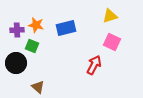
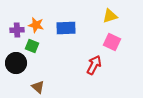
blue rectangle: rotated 12 degrees clockwise
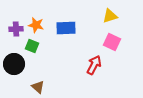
purple cross: moved 1 px left, 1 px up
black circle: moved 2 px left, 1 px down
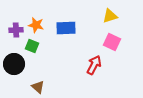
purple cross: moved 1 px down
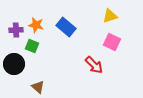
blue rectangle: moved 1 px up; rotated 42 degrees clockwise
red arrow: rotated 108 degrees clockwise
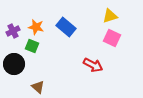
orange star: moved 2 px down
purple cross: moved 3 px left, 1 px down; rotated 24 degrees counterclockwise
pink square: moved 4 px up
red arrow: moved 1 px left; rotated 18 degrees counterclockwise
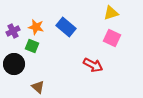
yellow triangle: moved 1 px right, 3 px up
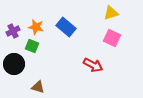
brown triangle: rotated 24 degrees counterclockwise
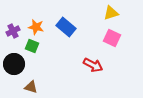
brown triangle: moved 7 px left
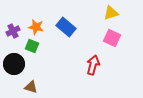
red arrow: rotated 102 degrees counterclockwise
